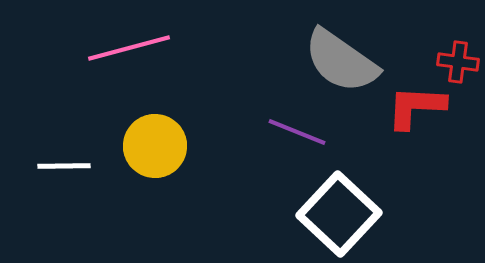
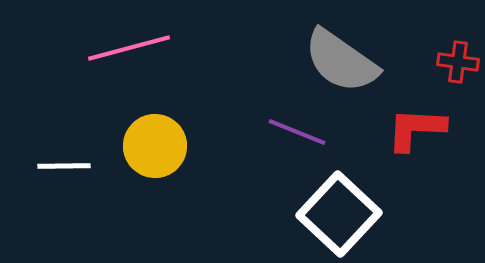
red L-shape: moved 22 px down
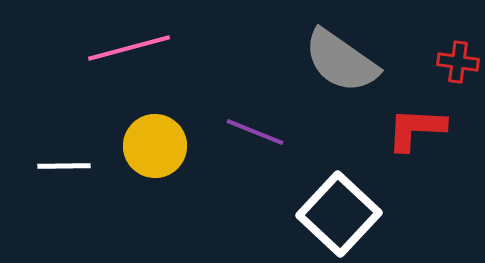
purple line: moved 42 px left
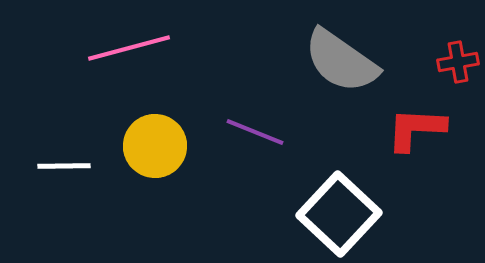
red cross: rotated 18 degrees counterclockwise
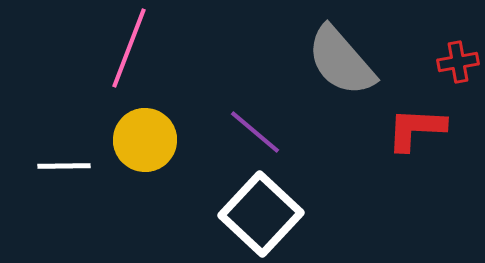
pink line: rotated 54 degrees counterclockwise
gray semicircle: rotated 14 degrees clockwise
purple line: rotated 18 degrees clockwise
yellow circle: moved 10 px left, 6 px up
white square: moved 78 px left
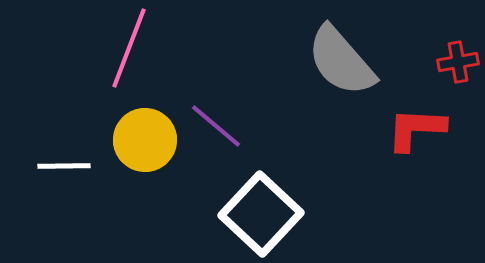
purple line: moved 39 px left, 6 px up
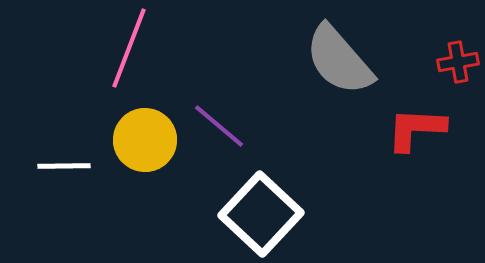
gray semicircle: moved 2 px left, 1 px up
purple line: moved 3 px right
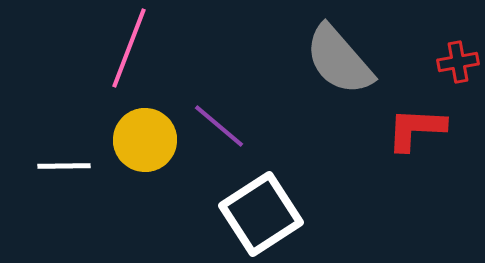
white square: rotated 14 degrees clockwise
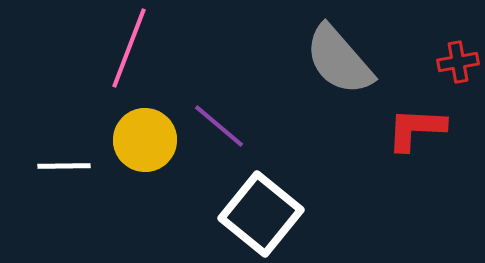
white square: rotated 18 degrees counterclockwise
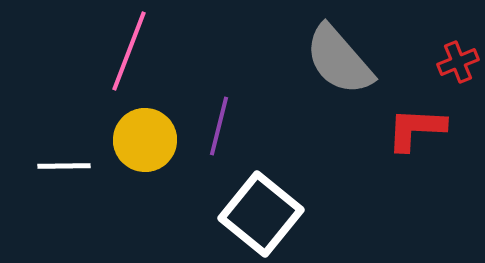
pink line: moved 3 px down
red cross: rotated 12 degrees counterclockwise
purple line: rotated 64 degrees clockwise
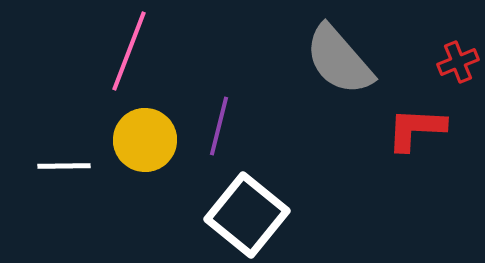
white square: moved 14 px left, 1 px down
